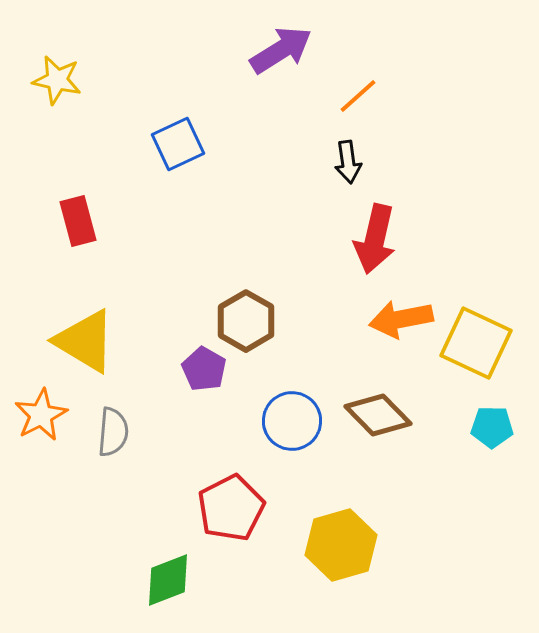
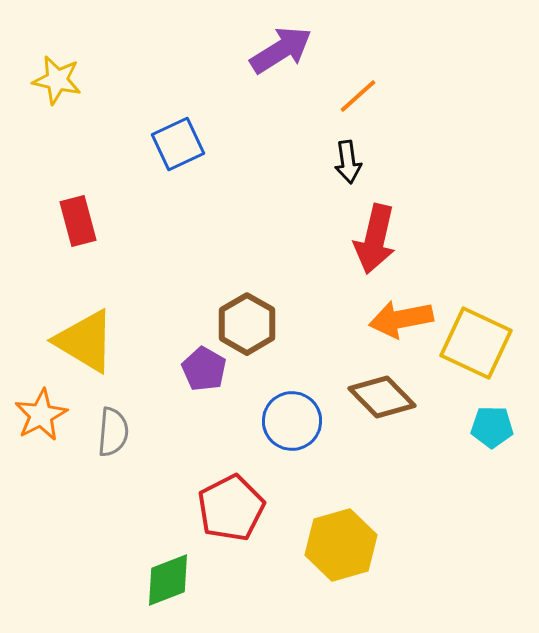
brown hexagon: moved 1 px right, 3 px down
brown diamond: moved 4 px right, 18 px up
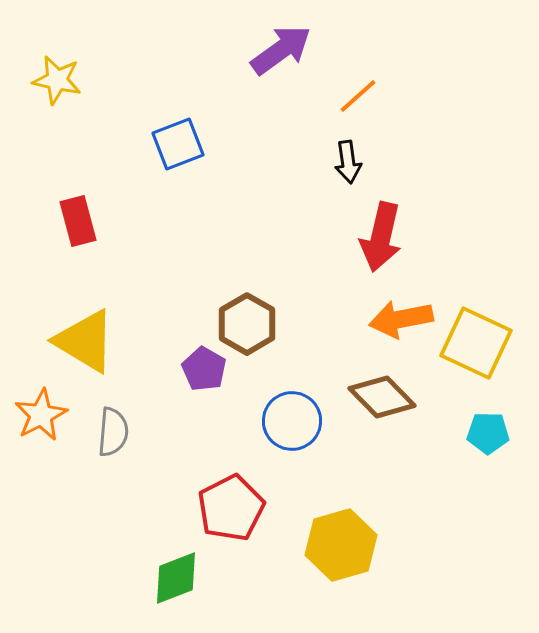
purple arrow: rotated 4 degrees counterclockwise
blue square: rotated 4 degrees clockwise
red arrow: moved 6 px right, 2 px up
cyan pentagon: moved 4 px left, 6 px down
green diamond: moved 8 px right, 2 px up
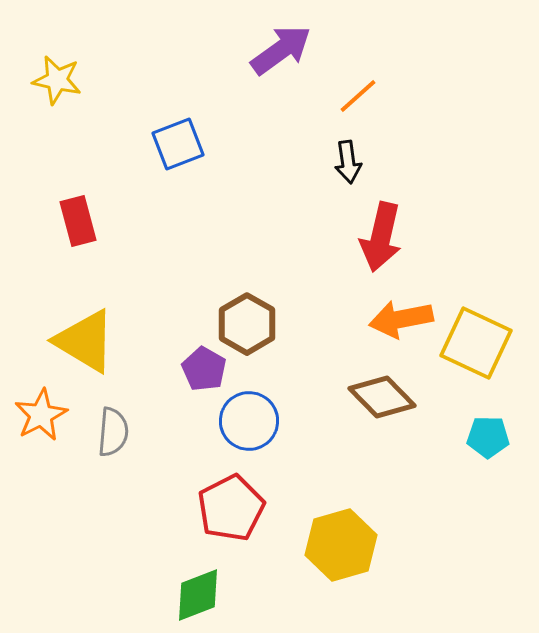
blue circle: moved 43 px left
cyan pentagon: moved 4 px down
green diamond: moved 22 px right, 17 px down
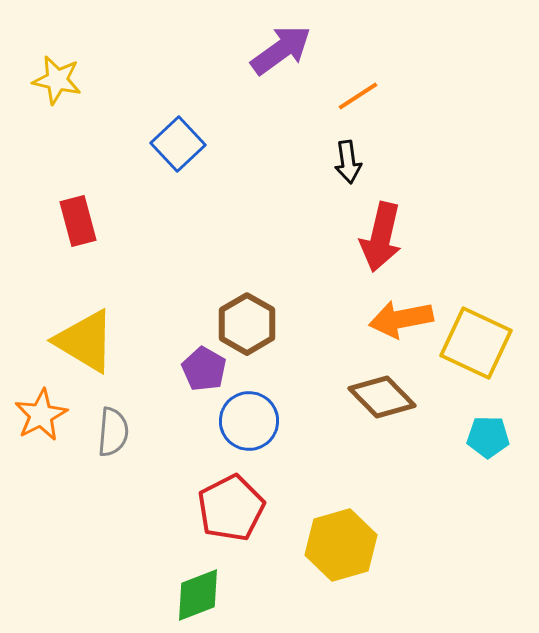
orange line: rotated 9 degrees clockwise
blue square: rotated 22 degrees counterclockwise
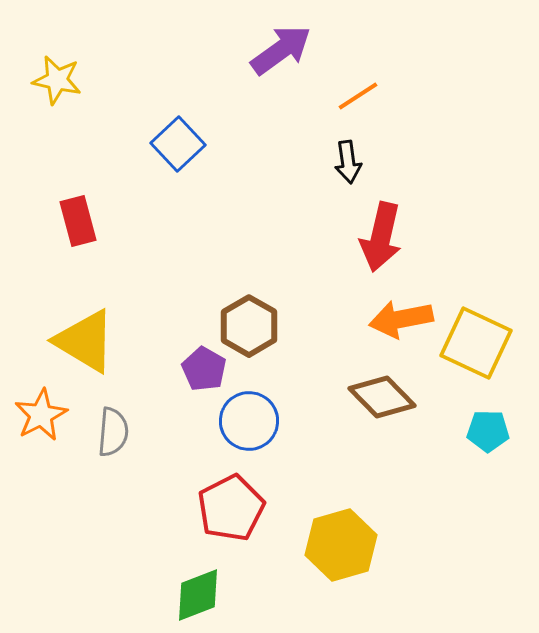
brown hexagon: moved 2 px right, 2 px down
cyan pentagon: moved 6 px up
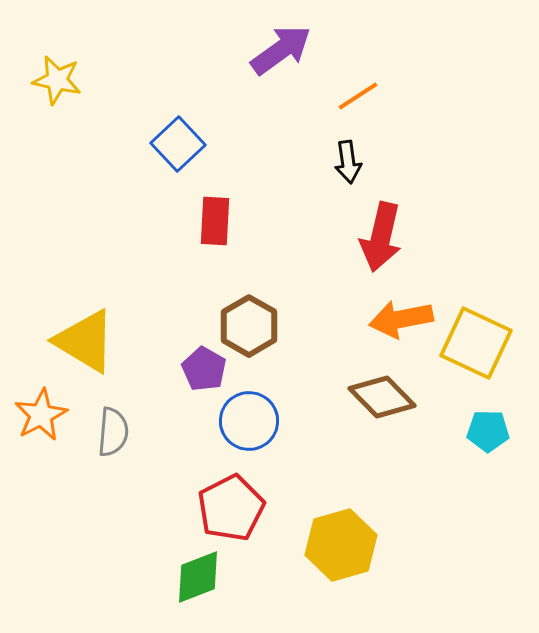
red rectangle: moved 137 px right; rotated 18 degrees clockwise
green diamond: moved 18 px up
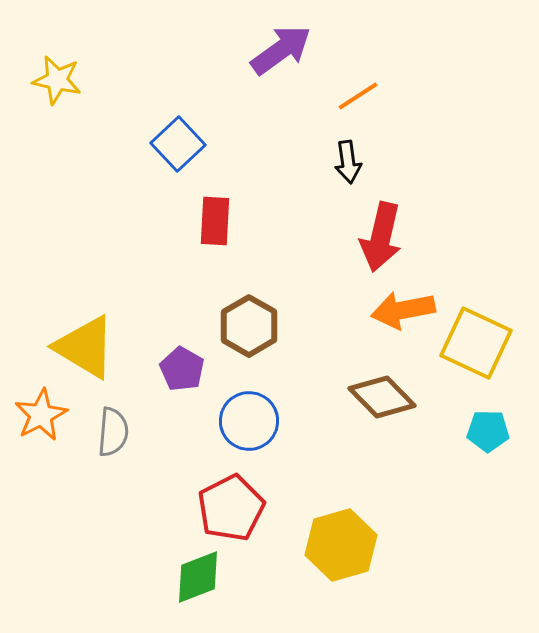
orange arrow: moved 2 px right, 9 px up
yellow triangle: moved 6 px down
purple pentagon: moved 22 px left
